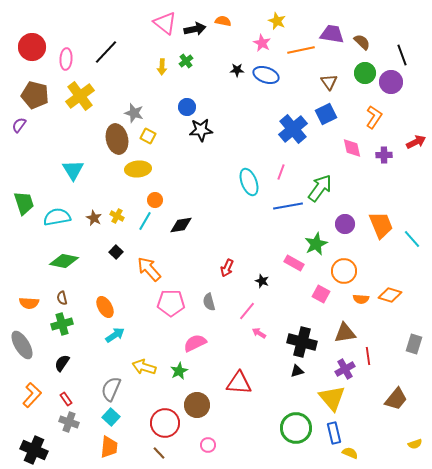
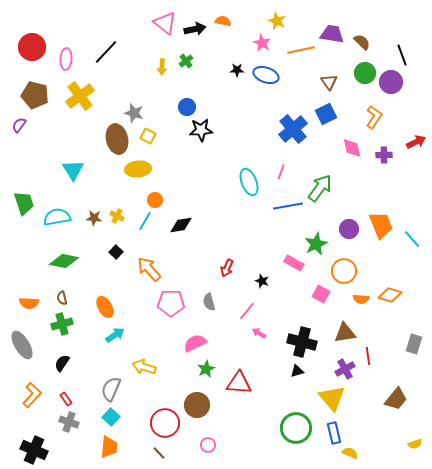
brown star at (94, 218): rotated 21 degrees counterclockwise
purple circle at (345, 224): moved 4 px right, 5 px down
green star at (179, 371): moved 27 px right, 2 px up
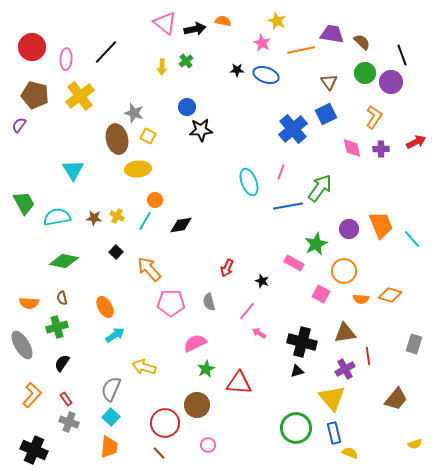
purple cross at (384, 155): moved 3 px left, 6 px up
green trapezoid at (24, 203): rotated 10 degrees counterclockwise
green cross at (62, 324): moved 5 px left, 3 px down
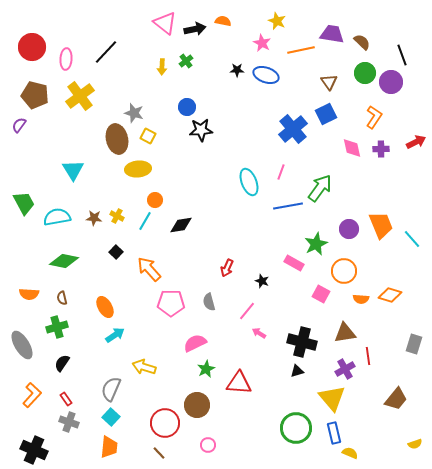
orange semicircle at (29, 303): moved 9 px up
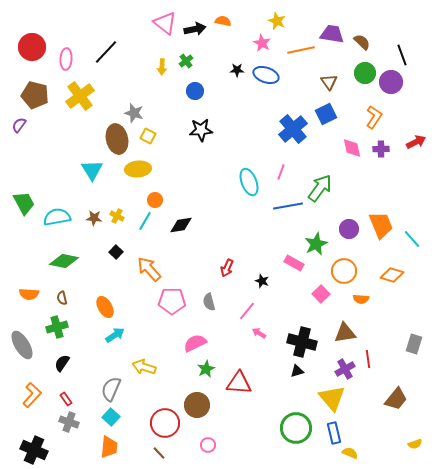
blue circle at (187, 107): moved 8 px right, 16 px up
cyan triangle at (73, 170): moved 19 px right
pink square at (321, 294): rotated 18 degrees clockwise
orange diamond at (390, 295): moved 2 px right, 20 px up
pink pentagon at (171, 303): moved 1 px right, 2 px up
red line at (368, 356): moved 3 px down
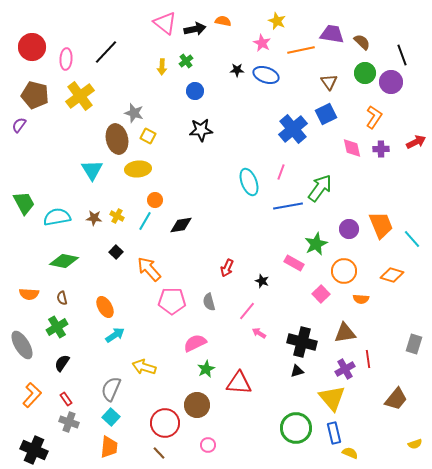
green cross at (57, 327): rotated 15 degrees counterclockwise
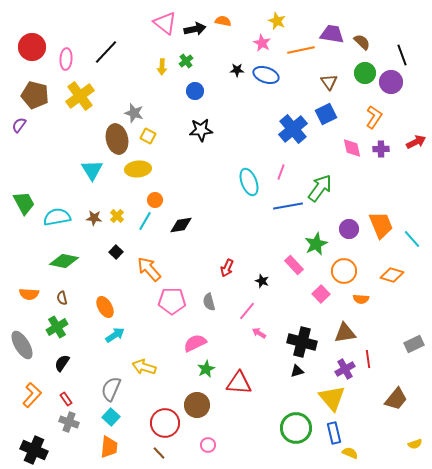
yellow cross at (117, 216): rotated 16 degrees clockwise
pink rectangle at (294, 263): moved 2 px down; rotated 18 degrees clockwise
gray rectangle at (414, 344): rotated 48 degrees clockwise
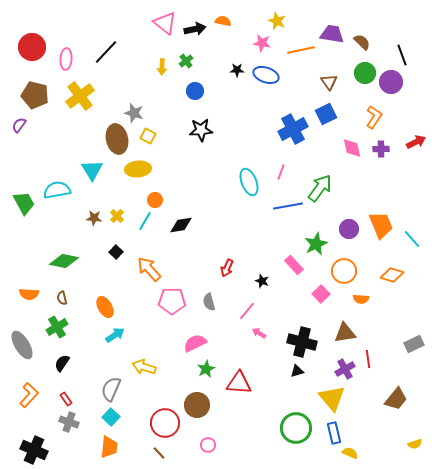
pink star at (262, 43): rotated 18 degrees counterclockwise
blue cross at (293, 129): rotated 12 degrees clockwise
cyan semicircle at (57, 217): moved 27 px up
orange L-shape at (32, 395): moved 3 px left
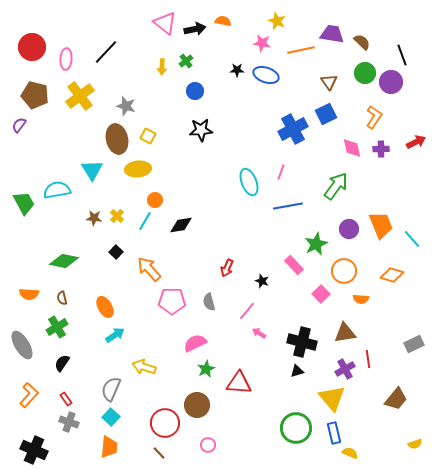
gray star at (134, 113): moved 8 px left, 7 px up
green arrow at (320, 188): moved 16 px right, 2 px up
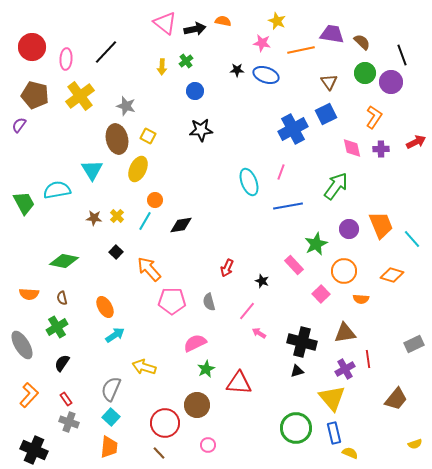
yellow ellipse at (138, 169): rotated 60 degrees counterclockwise
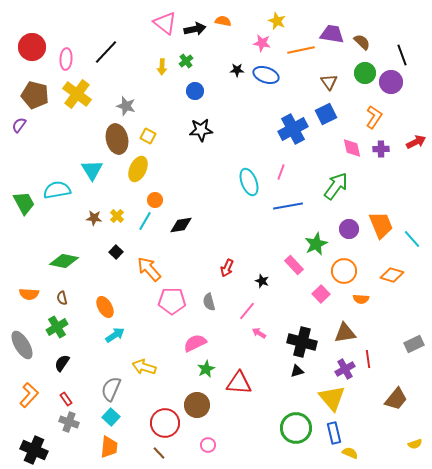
yellow cross at (80, 96): moved 3 px left, 2 px up; rotated 16 degrees counterclockwise
